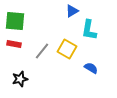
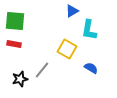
gray line: moved 19 px down
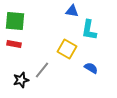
blue triangle: rotated 40 degrees clockwise
black star: moved 1 px right, 1 px down
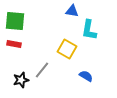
blue semicircle: moved 5 px left, 8 px down
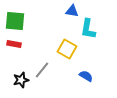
cyan L-shape: moved 1 px left, 1 px up
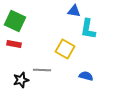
blue triangle: moved 2 px right
green square: rotated 20 degrees clockwise
yellow square: moved 2 px left
gray line: rotated 54 degrees clockwise
blue semicircle: rotated 16 degrees counterclockwise
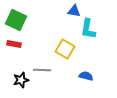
green square: moved 1 px right, 1 px up
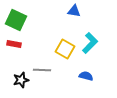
cyan L-shape: moved 2 px right, 14 px down; rotated 145 degrees counterclockwise
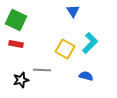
blue triangle: moved 1 px left; rotated 48 degrees clockwise
red rectangle: moved 2 px right
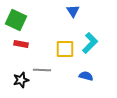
red rectangle: moved 5 px right
yellow square: rotated 30 degrees counterclockwise
